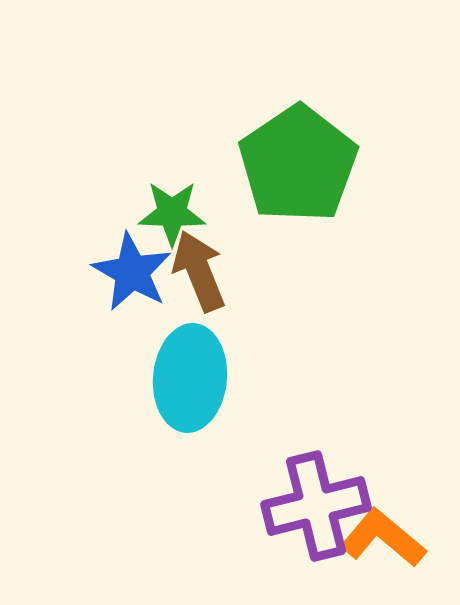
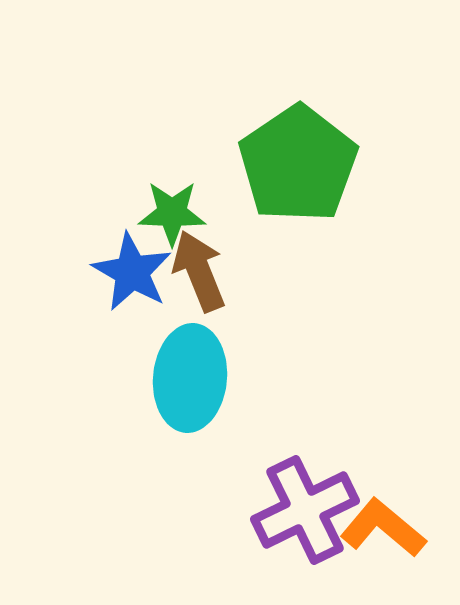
purple cross: moved 11 px left, 4 px down; rotated 12 degrees counterclockwise
orange L-shape: moved 10 px up
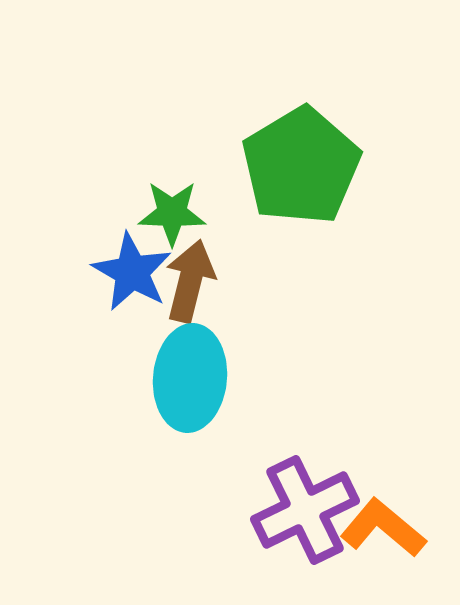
green pentagon: moved 3 px right, 2 px down; rotated 3 degrees clockwise
brown arrow: moved 9 px left, 10 px down; rotated 36 degrees clockwise
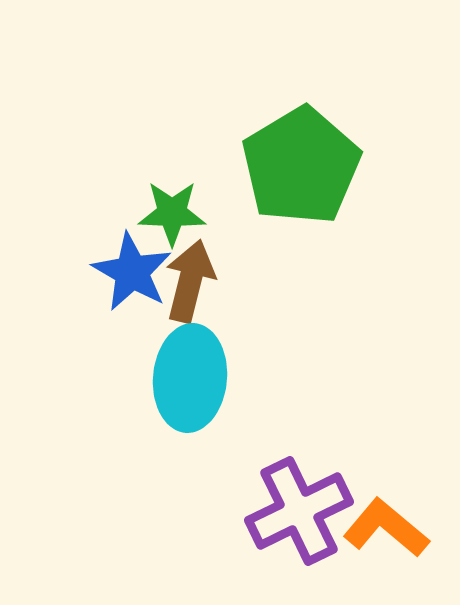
purple cross: moved 6 px left, 1 px down
orange L-shape: moved 3 px right
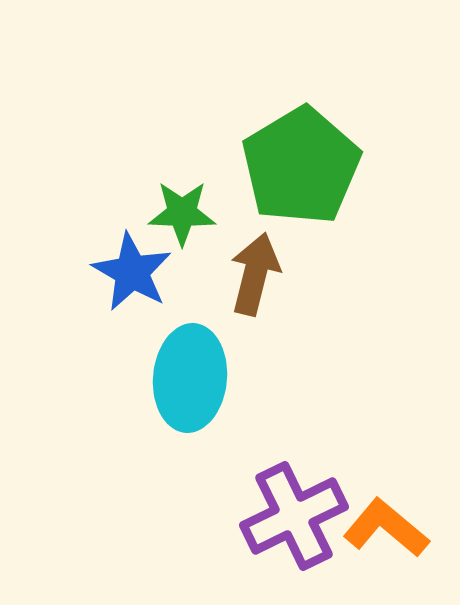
green star: moved 10 px right
brown arrow: moved 65 px right, 7 px up
purple cross: moved 5 px left, 5 px down
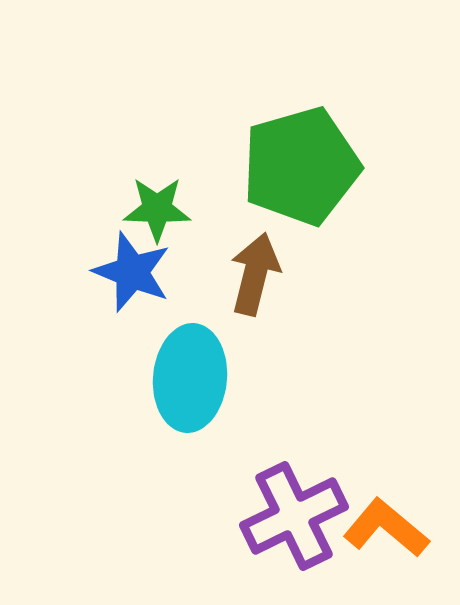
green pentagon: rotated 15 degrees clockwise
green star: moved 25 px left, 4 px up
blue star: rotated 8 degrees counterclockwise
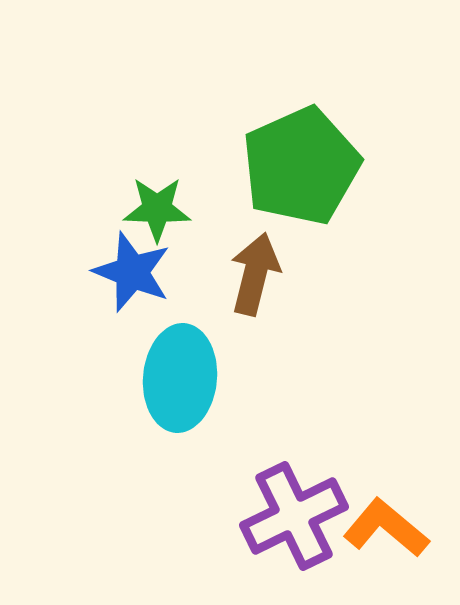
green pentagon: rotated 8 degrees counterclockwise
cyan ellipse: moved 10 px left
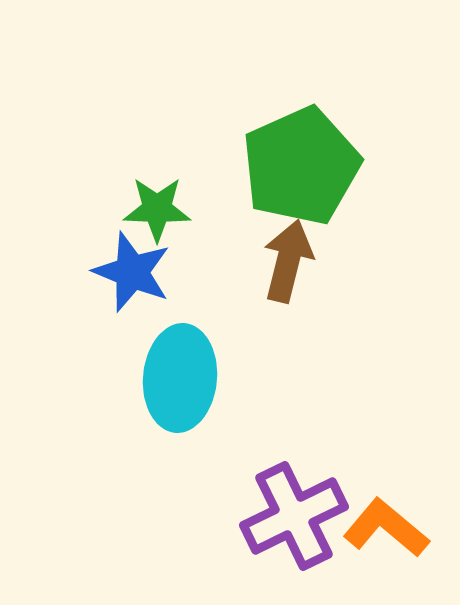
brown arrow: moved 33 px right, 13 px up
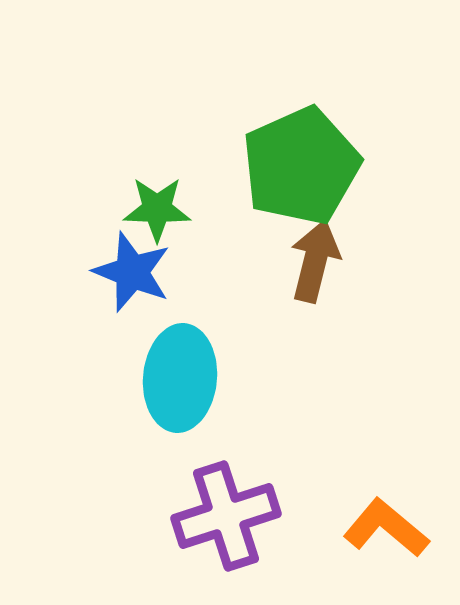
brown arrow: moved 27 px right
purple cross: moved 68 px left; rotated 8 degrees clockwise
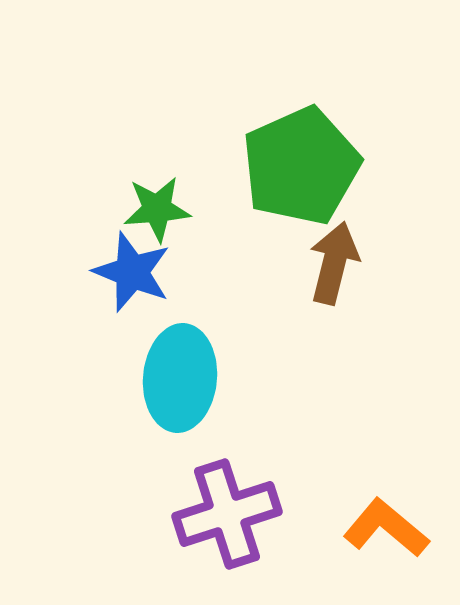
green star: rotated 6 degrees counterclockwise
brown arrow: moved 19 px right, 2 px down
purple cross: moved 1 px right, 2 px up
